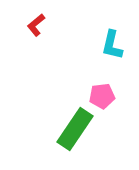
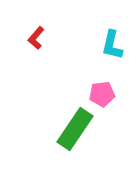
red L-shape: moved 13 px down; rotated 10 degrees counterclockwise
pink pentagon: moved 2 px up
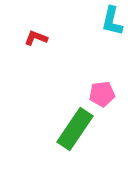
red L-shape: rotated 70 degrees clockwise
cyan L-shape: moved 24 px up
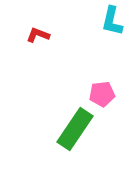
red L-shape: moved 2 px right, 3 px up
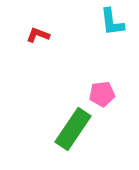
cyan L-shape: moved 1 px down; rotated 20 degrees counterclockwise
green rectangle: moved 2 px left
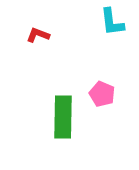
pink pentagon: rotated 30 degrees clockwise
green rectangle: moved 10 px left, 12 px up; rotated 33 degrees counterclockwise
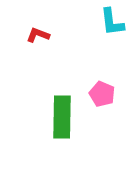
green rectangle: moved 1 px left
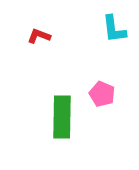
cyan L-shape: moved 2 px right, 7 px down
red L-shape: moved 1 px right, 1 px down
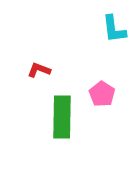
red L-shape: moved 34 px down
pink pentagon: rotated 10 degrees clockwise
